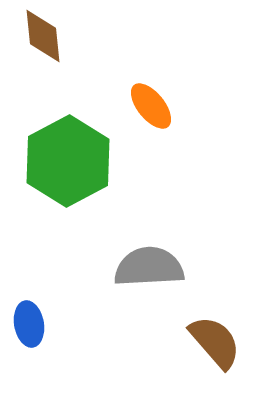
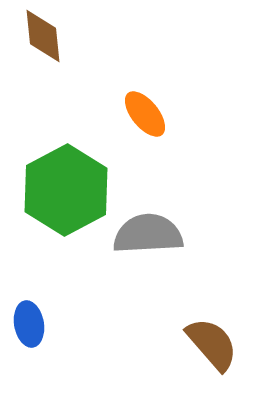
orange ellipse: moved 6 px left, 8 px down
green hexagon: moved 2 px left, 29 px down
gray semicircle: moved 1 px left, 33 px up
brown semicircle: moved 3 px left, 2 px down
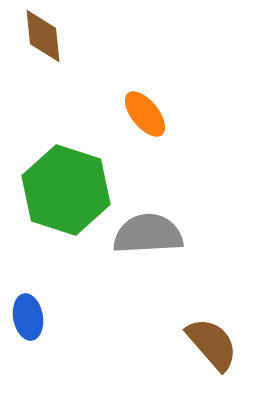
green hexagon: rotated 14 degrees counterclockwise
blue ellipse: moved 1 px left, 7 px up
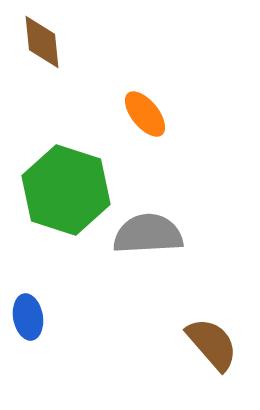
brown diamond: moved 1 px left, 6 px down
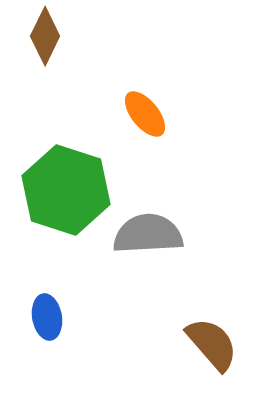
brown diamond: moved 3 px right, 6 px up; rotated 32 degrees clockwise
blue ellipse: moved 19 px right
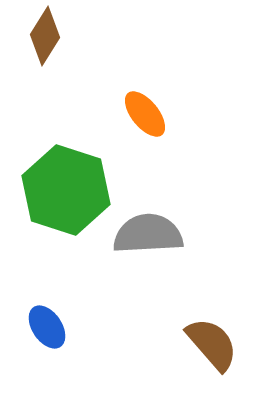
brown diamond: rotated 6 degrees clockwise
blue ellipse: moved 10 px down; rotated 24 degrees counterclockwise
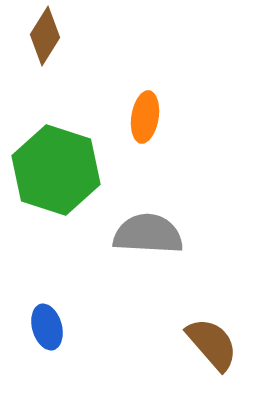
orange ellipse: moved 3 px down; rotated 48 degrees clockwise
green hexagon: moved 10 px left, 20 px up
gray semicircle: rotated 6 degrees clockwise
blue ellipse: rotated 18 degrees clockwise
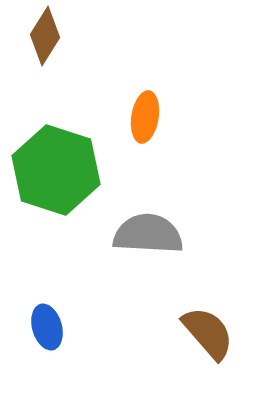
brown semicircle: moved 4 px left, 11 px up
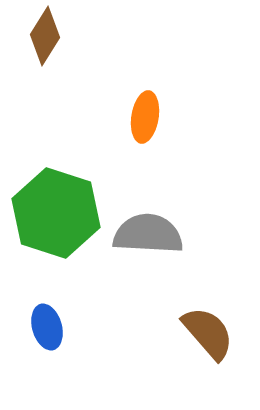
green hexagon: moved 43 px down
